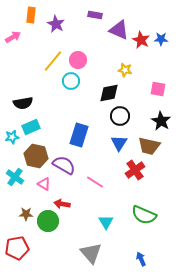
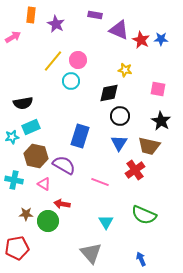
blue rectangle: moved 1 px right, 1 px down
cyan cross: moved 1 px left, 3 px down; rotated 24 degrees counterclockwise
pink line: moved 5 px right; rotated 12 degrees counterclockwise
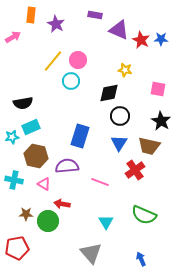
purple semicircle: moved 3 px right, 1 px down; rotated 35 degrees counterclockwise
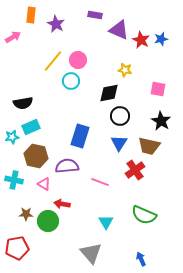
blue star: rotated 16 degrees counterclockwise
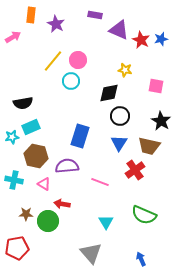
pink square: moved 2 px left, 3 px up
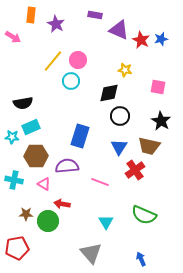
pink arrow: rotated 63 degrees clockwise
pink square: moved 2 px right, 1 px down
cyan star: rotated 16 degrees clockwise
blue triangle: moved 4 px down
brown hexagon: rotated 15 degrees counterclockwise
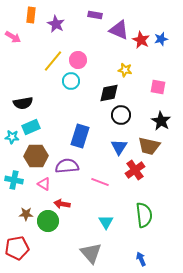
black circle: moved 1 px right, 1 px up
green semicircle: rotated 120 degrees counterclockwise
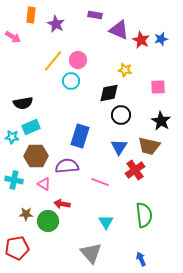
pink square: rotated 14 degrees counterclockwise
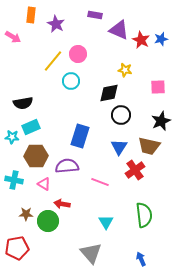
pink circle: moved 6 px up
black star: rotated 18 degrees clockwise
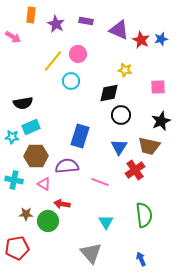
purple rectangle: moved 9 px left, 6 px down
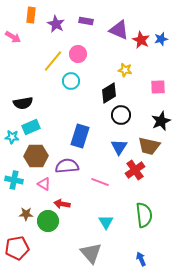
black diamond: rotated 20 degrees counterclockwise
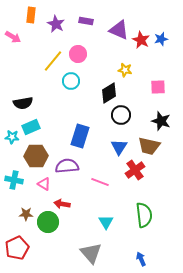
black star: rotated 30 degrees counterclockwise
green circle: moved 1 px down
red pentagon: rotated 15 degrees counterclockwise
